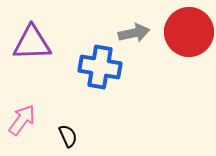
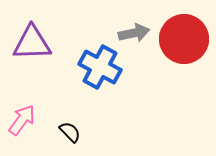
red circle: moved 5 px left, 7 px down
blue cross: rotated 18 degrees clockwise
black semicircle: moved 2 px right, 4 px up; rotated 20 degrees counterclockwise
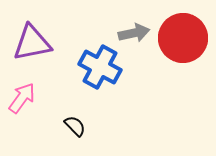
red circle: moved 1 px left, 1 px up
purple triangle: rotated 9 degrees counterclockwise
pink arrow: moved 22 px up
black semicircle: moved 5 px right, 6 px up
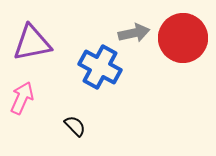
pink arrow: rotated 12 degrees counterclockwise
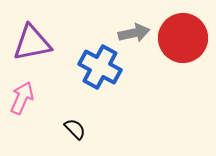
black semicircle: moved 3 px down
